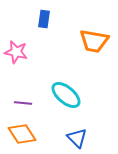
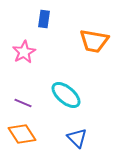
pink star: moved 8 px right; rotated 30 degrees clockwise
purple line: rotated 18 degrees clockwise
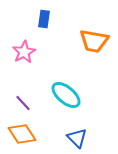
purple line: rotated 24 degrees clockwise
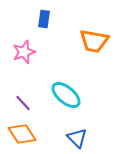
pink star: rotated 10 degrees clockwise
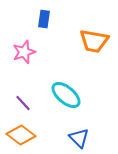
orange diamond: moved 1 px left, 1 px down; rotated 20 degrees counterclockwise
blue triangle: moved 2 px right
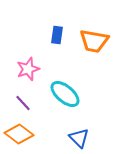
blue rectangle: moved 13 px right, 16 px down
pink star: moved 4 px right, 17 px down
cyan ellipse: moved 1 px left, 1 px up
orange diamond: moved 2 px left, 1 px up
